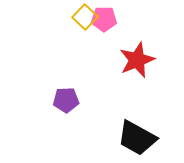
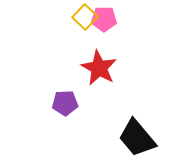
red star: moved 38 px left, 8 px down; rotated 21 degrees counterclockwise
purple pentagon: moved 1 px left, 3 px down
black trapezoid: rotated 21 degrees clockwise
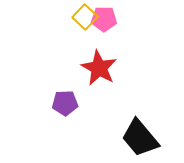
black trapezoid: moved 3 px right
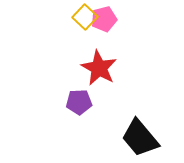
pink pentagon: rotated 15 degrees counterclockwise
purple pentagon: moved 14 px right, 1 px up
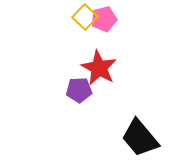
purple pentagon: moved 12 px up
